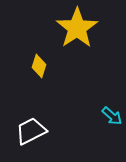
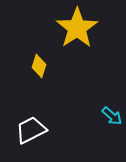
white trapezoid: moved 1 px up
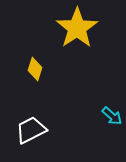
yellow diamond: moved 4 px left, 3 px down
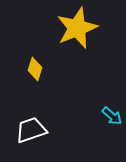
yellow star: rotated 12 degrees clockwise
white trapezoid: rotated 8 degrees clockwise
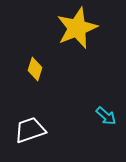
cyan arrow: moved 6 px left
white trapezoid: moved 1 px left
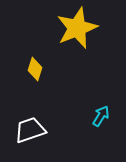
cyan arrow: moved 5 px left; rotated 100 degrees counterclockwise
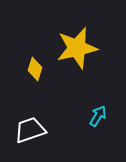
yellow star: moved 20 px down; rotated 9 degrees clockwise
cyan arrow: moved 3 px left
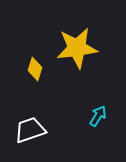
yellow star: rotated 6 degrees clockwise
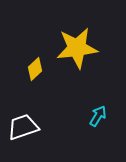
yellow diamond: rotated 30 degrees clockwise
white trapezoid: moved 7 px left, 3 px up
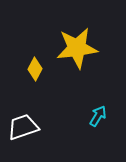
yellow diamond: rotated 20 degrees counterclockwise
